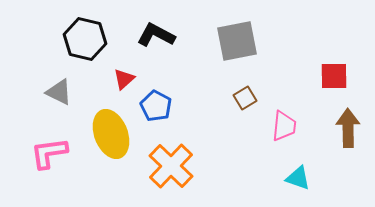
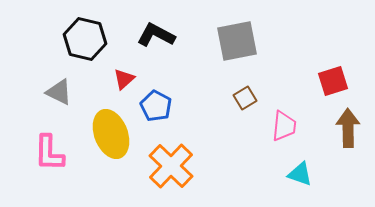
red square: moved 1 px left, 5 px down; rotated 16 degrees counterclockwise
pink L-shape: rotated 81 degrees counterclockwise
cyan triangle: moved 2 px right, 4 px up
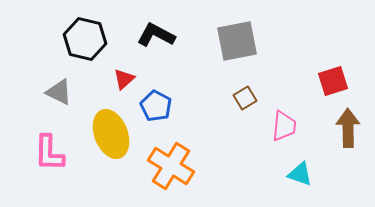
orange cross: rotated 12 degrees counterclockwise
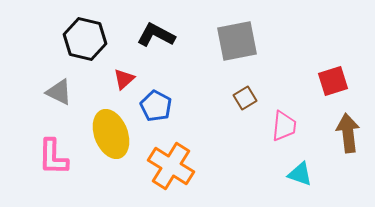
brown arrow: moved 5 px down; rotated 6 degrees counterclockwise
pink L-shape: moved 4 px right, 4 px down
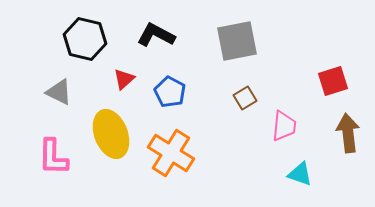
blue pentagon: moved 14 px right, 14 px up
orange cross: moved 13 px up
